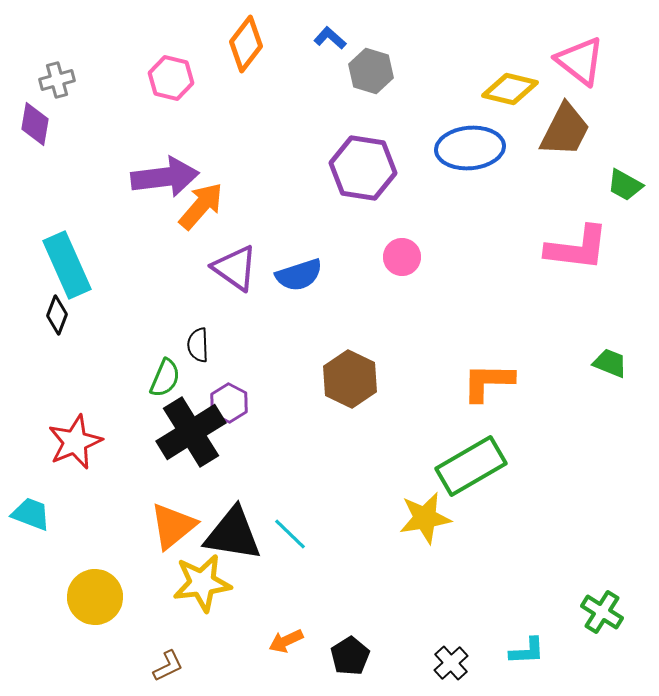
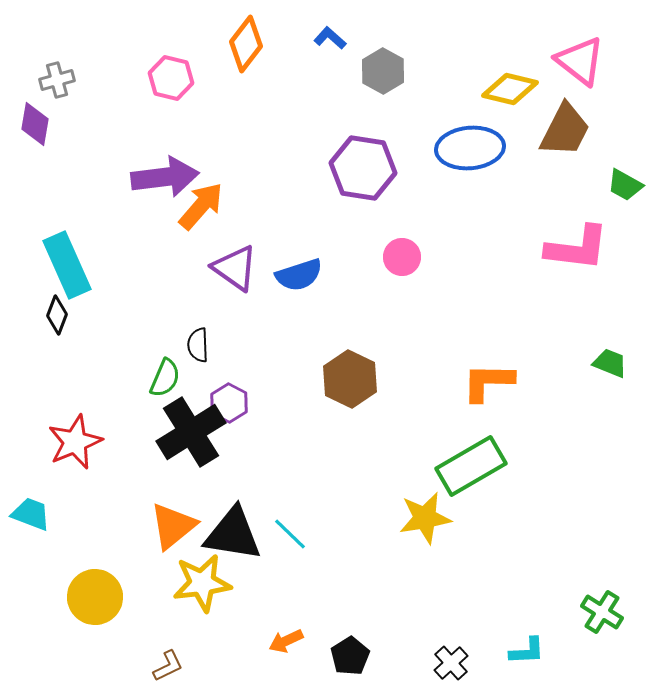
gray hexagon at (371, 71): moved 12 px right; rotated 12 degrees clockwise
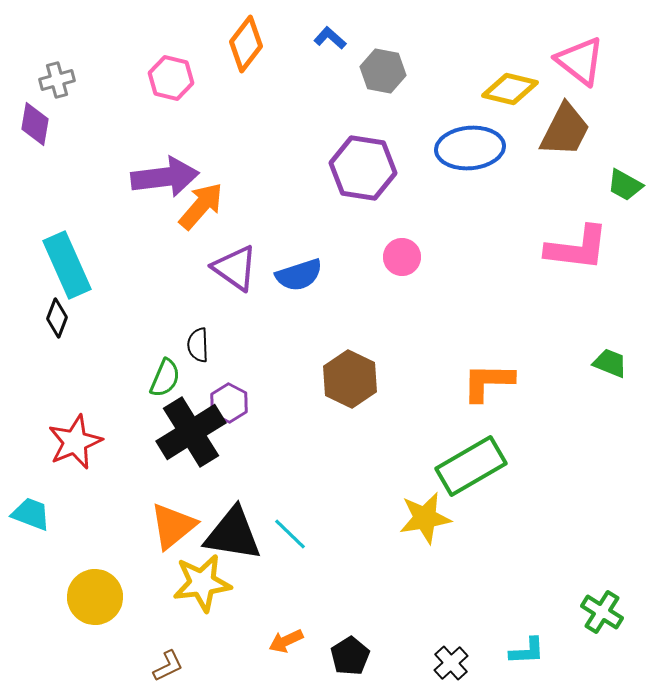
gray hexagon at (383, 71): rotated 18 degrees counterclockwise
black diamond at (57, 315): moved 3 px down
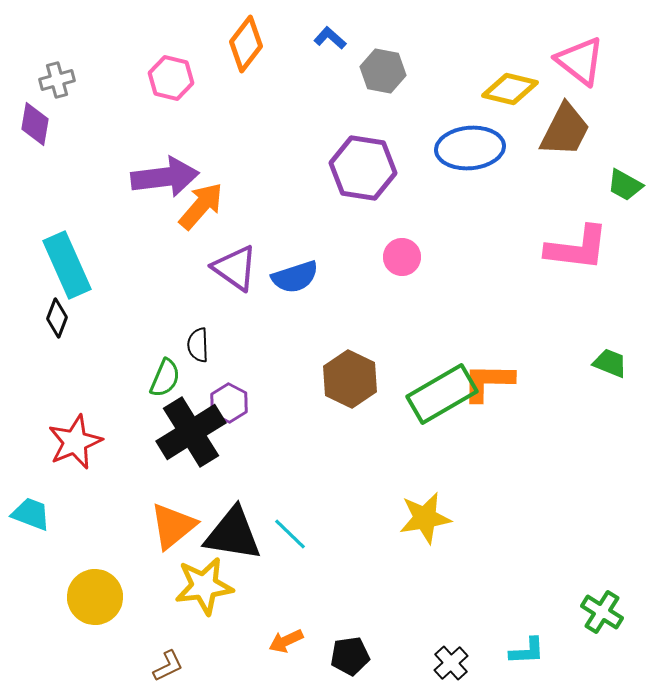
blue semicircle at (299, 275): moved 4 px left, 2 px down
green rectangle at (471, 466): moved 29 px left, 72 px up
yellow star at (202, 583): moved 2 px right, 3 px down
black pentagon at (350, 656): rotated 24 degrees clockwise
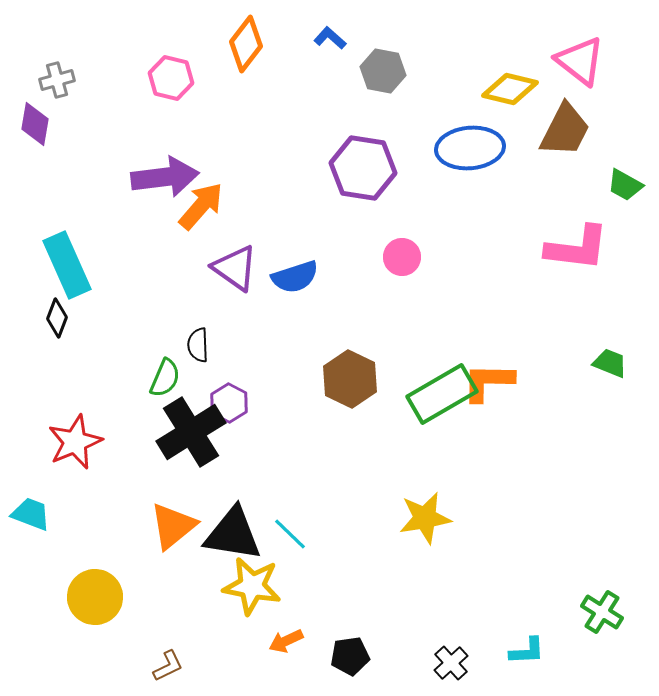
yellow star at (204, 586): moved 48 px right; rotated 18 degrees clockwise
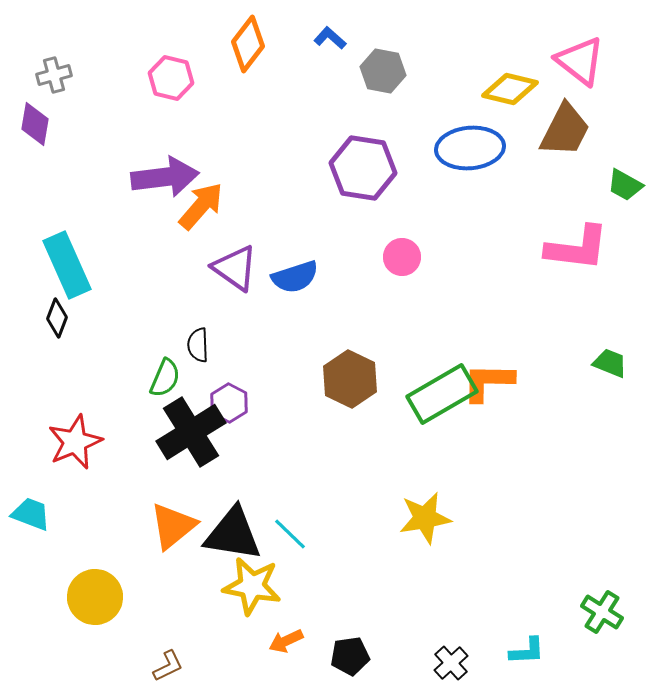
orange diamond at (246, 44): moved 2 px right
gray cross at (57, 80): moved 3 px left, 5 px up
